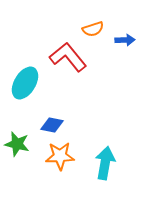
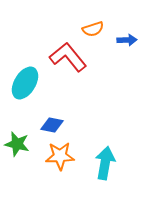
blue arrow: moved 2 px right
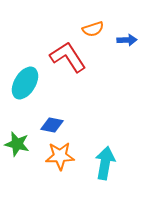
red L-shape: rotated 6 degrees clockwise
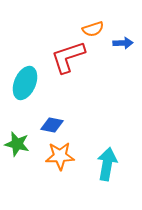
blue arrow: moved 4 px left, 3 px down
red L-shape: rotated 75 degrees counterclockwise
cyan ellipse: rotated 8 degrees counterclockwise
cyan arrow: moved 2 px right, 1 px down
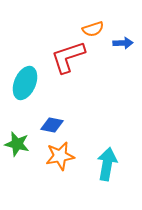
orange star: rotated 8 degrees counterclockwise
